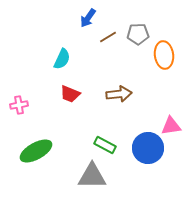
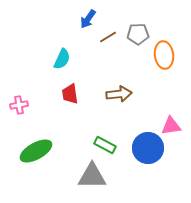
blue arrow: moved 1 px down
red trapezoid: rotated 60 degrees clockwise
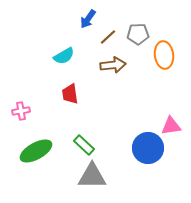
brown line: rotated 12 degrees counterclockwise
cyan semicircle: moved 2 px right, 3 px up; rotated 35 degrees clockwise
brown arrow: moved 6 px left, 29 px up
pink cross: moved 2 px right, 6 px down
green rectangle: moved 21 px left; rotated 15 degrees clockwise
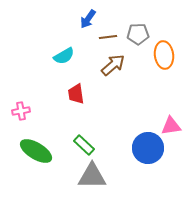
brown line: rotated 36 degrees clockwise
brown arrow: rotated 35 degrees counterclockwise
red trapezoid: moved 6 px right
green ellipse: rotated 60 degrees clockwise
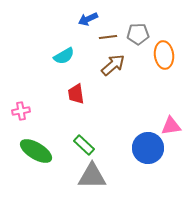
blue arrow: rotated 30 degrees clockwise
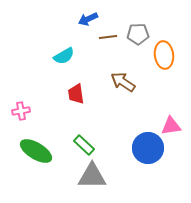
brown arrow: moved 10 px right, 17 px down; rotated 105 degrees counterclockwise
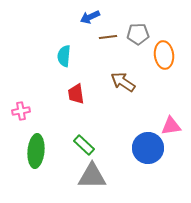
blue arrow: moved 2 px right, 2 px up
cyan semicircle: rotated 125 degrees clockwise
green ellipse: rotated 64 degrees clockwise
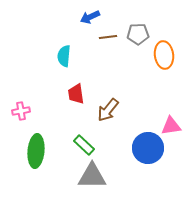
brown arrow: moved 15 px left, 28 px down; rotated 85 degrees counterclockwise
